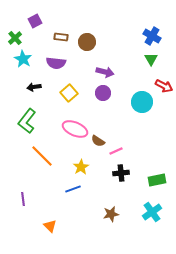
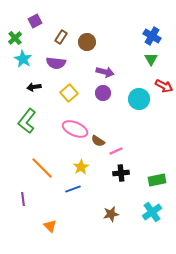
brown rectangle: rotated 64 degrees counterclockwise
cyan circle: moved 3 px left, 3 px up
orange line: moved 12 px down
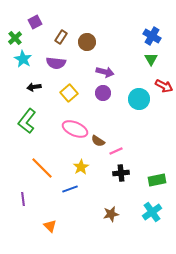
purple square: moved 1 px down
blue line: moved 3 px left
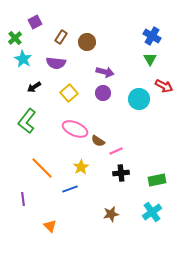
green triangle: moved 1 px left
black arrow: rotated 24 degrees counterclockwise
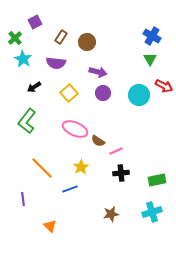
purple arrow: moved 7 px left
cyan circle: moved 4 px up
cyan cross: rotated 18 degrees clockwise
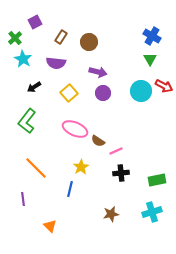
brown circle: moved 2 px right
cyan circle: moved 2 px right, 4 px up
orange line: moved 6 px left
blue line: rotated 56 degrees counterclockwise
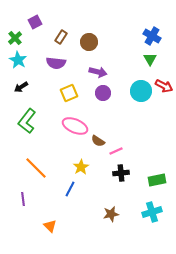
cyan star: moved 5 px left, 1 px down
black arrow: moved 13 px left
yellow square: rotated 18 degrees clockwise
pink ellipse: moved 3 px up
blue line: rotated 14 degrees clockwise
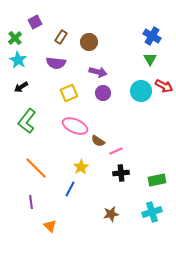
purple line: moved 8 px right, 3 px down
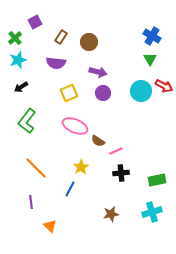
cyan star: rotated 24 degrees clockwise
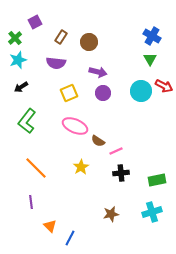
blue line: moved 49 px down
